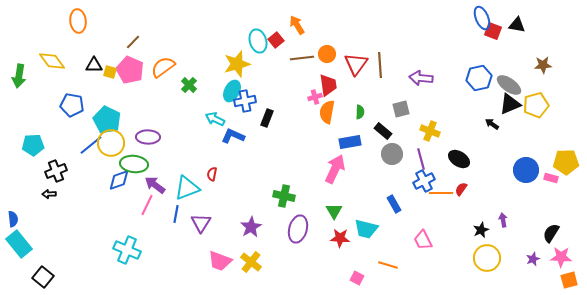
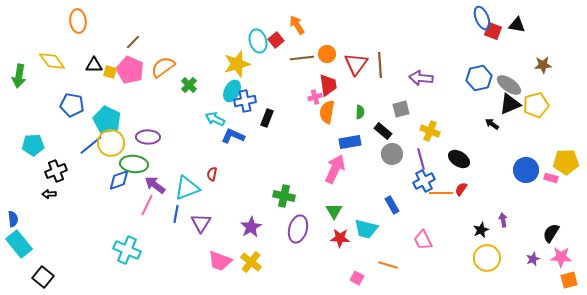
blue rectangle at (394, 204): moved 2 px left, 1 px down
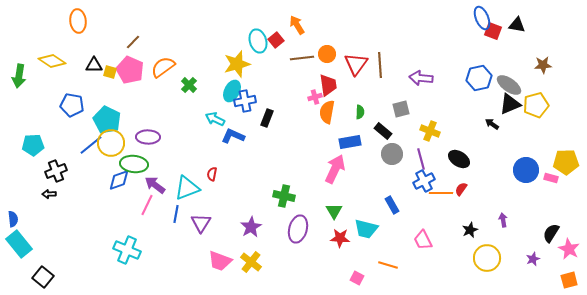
yellow diamond at (52, 61): rotated 20 degrees counterclockwise
black star at (481, 230): moved 11 px left
pink star at (561, 257): moved 8 px right, 8 px up; rotated 25 degrees clockwise
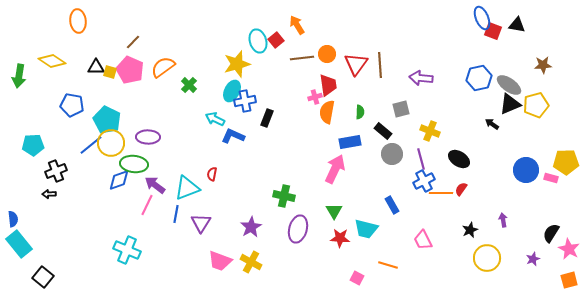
black triangle at (94, 65): moved 2 px right, 2 px down
yellow cross at (251, 262): rotated 10 degrees counterclockwise
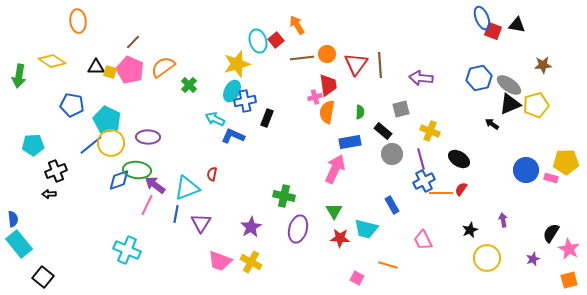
green ellipse at (134, 164): moved 3 px right, 6 px down
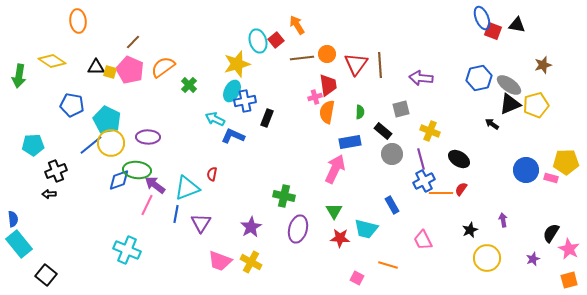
brown star at (543, 65): rotated 12 degrees counterclockwise
black square at (43, 277): moved 3 px right, 2 px up
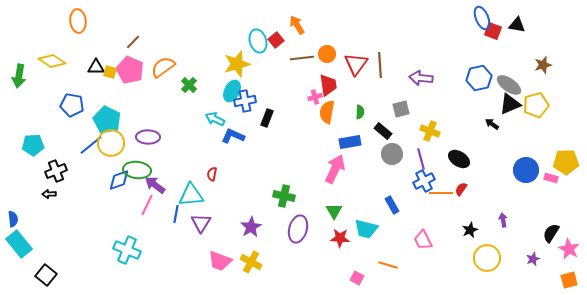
cyan triangle at (187, 188): moved 4 px right, 7 px down; rotated 16 degrees clockwise
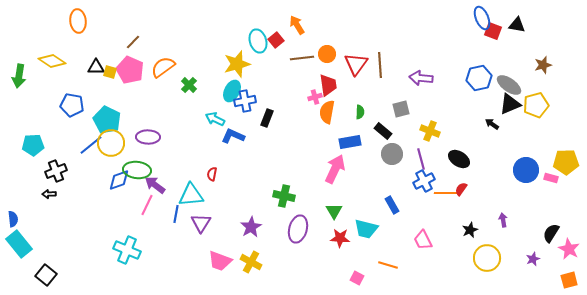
orange line at (441, 193): moved 5 px right
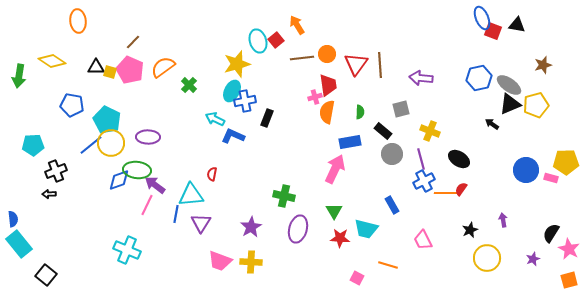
yellow cross at (251, 262): rotated 25 degrees counterclockwise
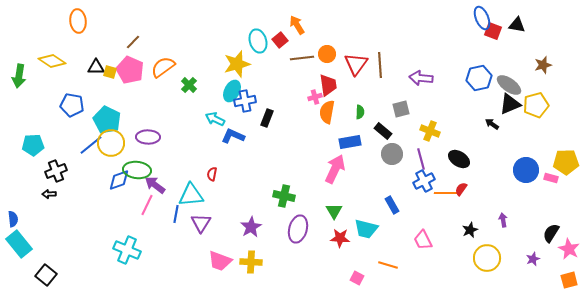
red square at (276, 40): moved 4 px right
